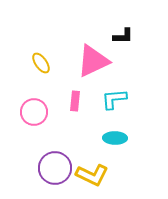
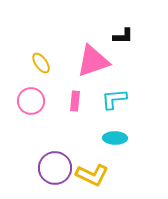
pink triangle: rotated 6 degrees clockwise
pink circle: moved 3 px left, 11 px up
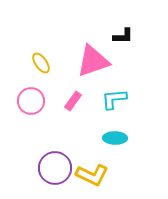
pink rectangle: moved 2 px left; rotated 30 degrees clockwise
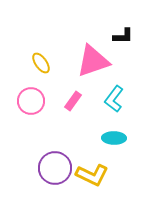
cyan L-shape: rotated 48 degrees counterclockwise
cyan ellipse: moved 1 px left
